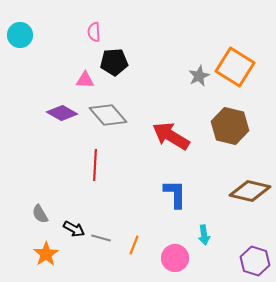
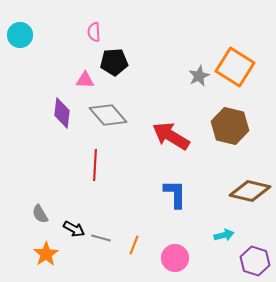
purple diamond: rotated 68 degrees clockwise
cyan arrow: moved 20 px right; rotated 96 degrees counterclockwise
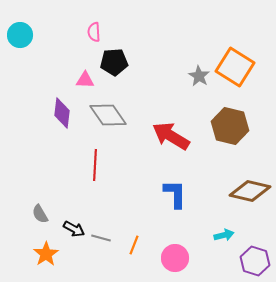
gray star: rotated 15 degrees counterclockwise
gray diamond: rotated 6 degrees clockwise
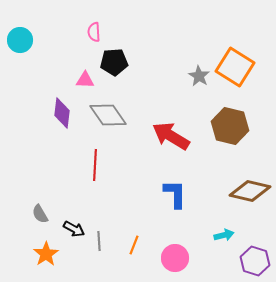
cyan circle: moved 5 px down
gray line: moved 2 px left, 3 px down; rotated 72 degrees clockwise
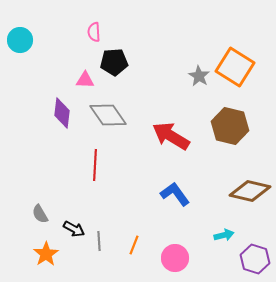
blue L-shape: rotated 36 degrees counterclockwise
purple hexagon: moved 2 px up
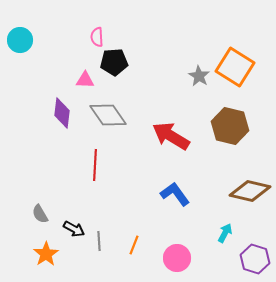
pink semicircle: moved 3 px right, 5 px down
cyan arrow: moved 1 px right, 2 px up; rotated 48 degrees counterclockwise
pink circle: moved 2 px right
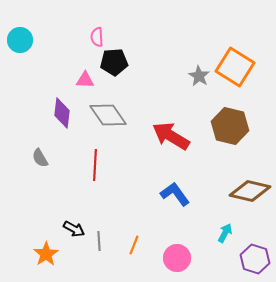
gray semicircle: moved 56 px up
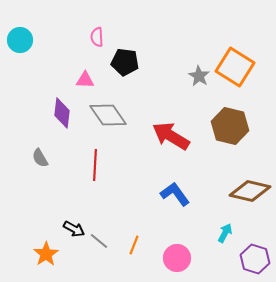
black pentagon: moved 11 px right; rotated 12 degrees clockwise
gray line: rotated 48 degrees counterclockwise
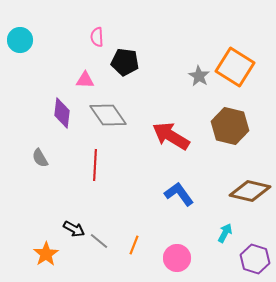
blue L-shape: moved 4 px right
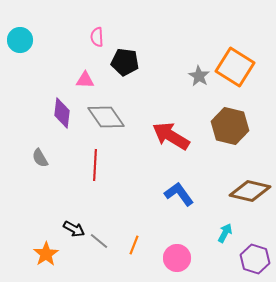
gray diamond: moved 2 px left, 2 px down
